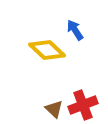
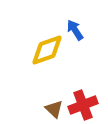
yellow diamond: rotated 63 degrees counterclockwise
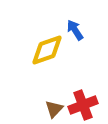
brown triangle: rotated 30 degrees clockwise
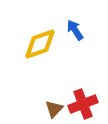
yellow diamond: moved 7 px left, 6 px up
red cross: moved 1 px up
